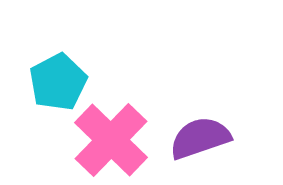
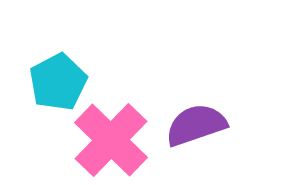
purple semicircle: moved 4 px left, 13 px up
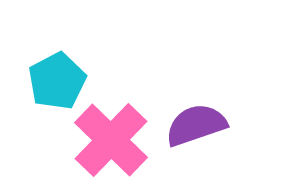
cyan pentagon: moved 1 px left, 1 px up
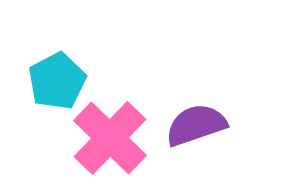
pink cross: moved 1 px left, 2 px up
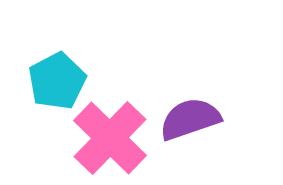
purple semicircle: moved 6 px left, 6 px up
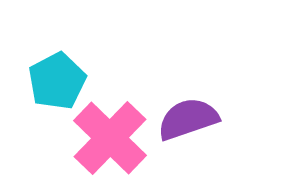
purple semicircle: moved 2 px left
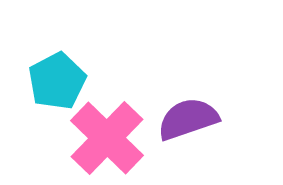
pink cross: moved 3 px left
